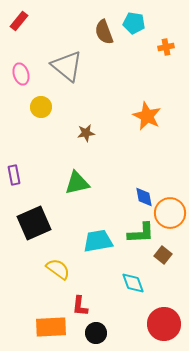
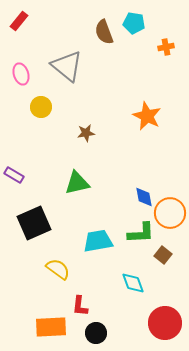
purple rectangle: rotated 48 degrees counterclockwise
red circle: moved 1 px right, 1 px up
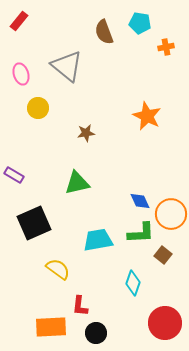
cyan pentagon: moved 6 px right
yellow circle: moved 3 px left, 1 px down
blue diamond: moved 4 px left, 4 px down; rotated 15 degrees counterclockwise
orange circle: moved 1 px right, 1 px down
cyan trapezoid: moved 1 px up
cyan diamond: rotated 40 degrees clockwise
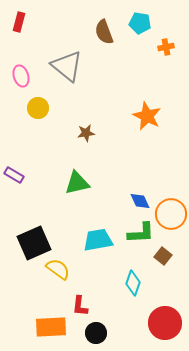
red rectangle: moved 1 px down; rotated 24 degrees counterclockwise
pink ellipse: moved 2 px down
black square: moved 20 px down
brown square: moved 1 px down
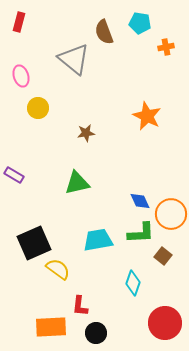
gray triangle: moved 7 px right, 7 px up
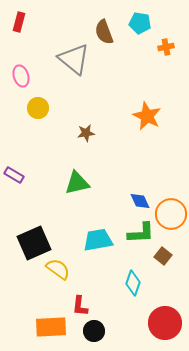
black circle: moved 2 px left, 2 px up
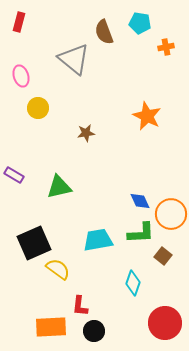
green triangle: moved 18 px left, 4 px down
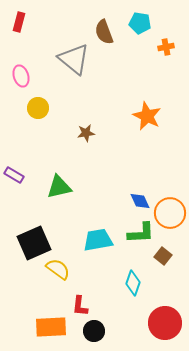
orange circle: moved 1 px left, 1 px up
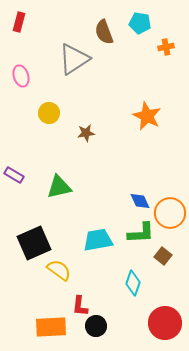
gray triangle: rotated 48 degrees clockwise
yellow circle: moved 11 px right, 5 px down
yellow semicircle: moved 1 px right, 1 px down
black circle: moved 2 px right, 5 px up
